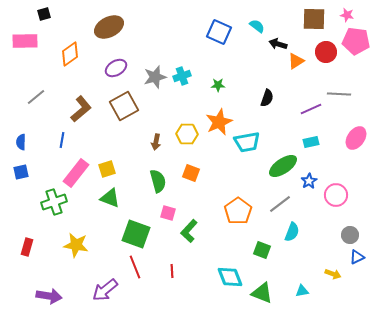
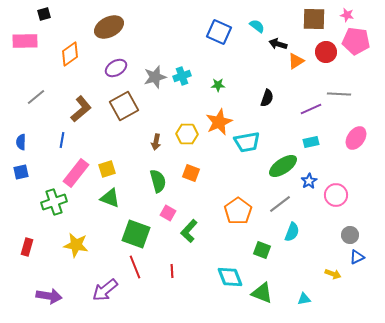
pink square at (168, 213): rotated 14 degrees clockwise
cyan triangle at (302, 291): moved 2 px right, 8 px down
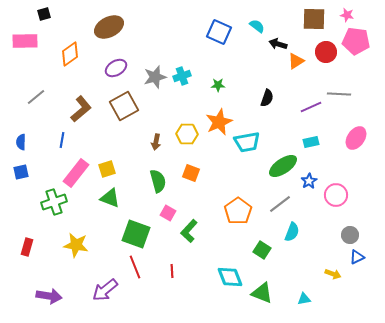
purple line at (311, 109): moved 2 px up
green square at (262, 250): rotated 12 degrees clockwise
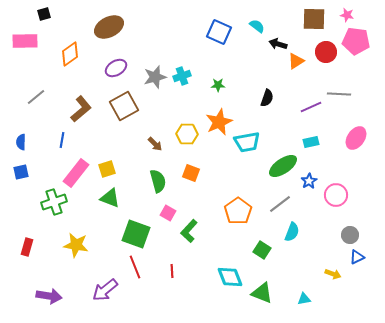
brown arrow at (156, 142): moved 1 px left, 2 px down; rotated 56 degrees counterclockwise
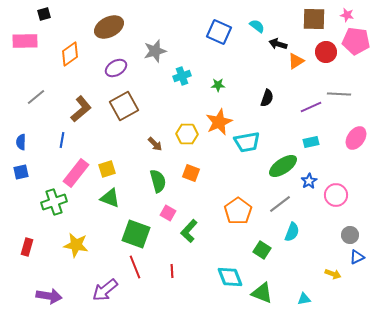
gray star at (155, 77): moved 26 px up
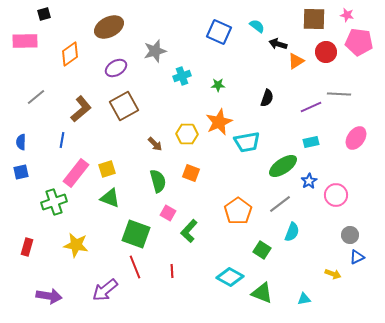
pink pentagon at (356, 41): moved 3 px right, 1 px down
cyan diamond at (230, 277): rotated 40 degrees counterclockwise
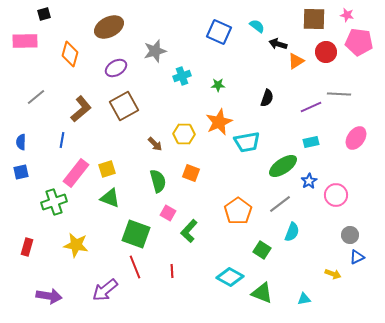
orange diamond at (70, 54): rotated 40 degrees counterclockwise
yellow hexagon at (187, 134): moved 3 px left
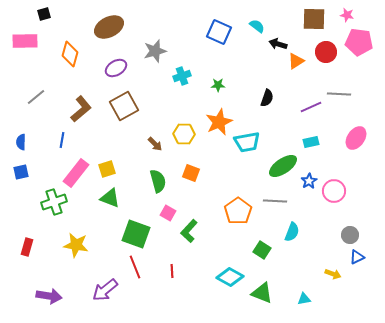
pink circle at (336, 195): moved 2 px left, 4 px up
gray line at (280, 204): moved 5 px left, 3 px up; rotated 40 degrees clockwise
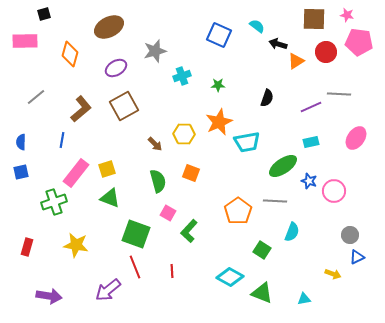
blue square at (219, 32): moved 3 px down
blue star at (309, 181): rotated 21 degrees counterclockwise
purple arrow at (105, 290): moved 3 px right
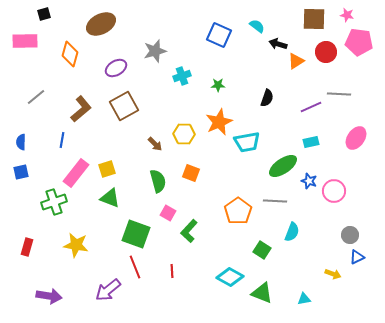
brown ellipse at (109, 27): moved 8 px left, 3 px up
